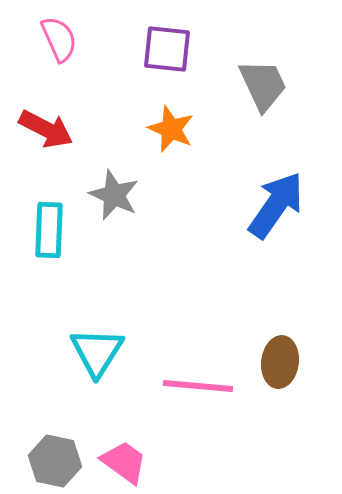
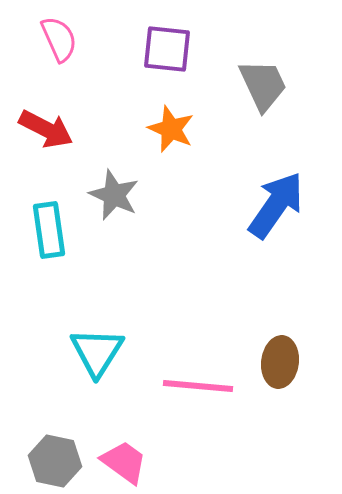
cyan rectangle: rotated 10 degrees counterclockwise
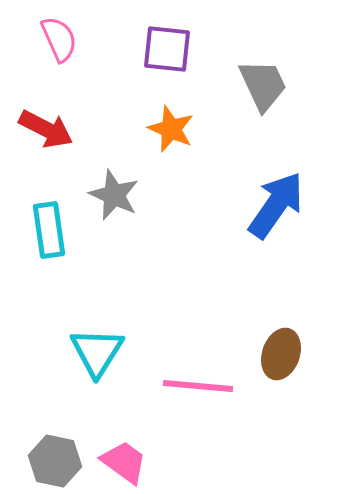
brown ellipse: moved 1 px right, 8 px up; rotated 12 degrees clockwise
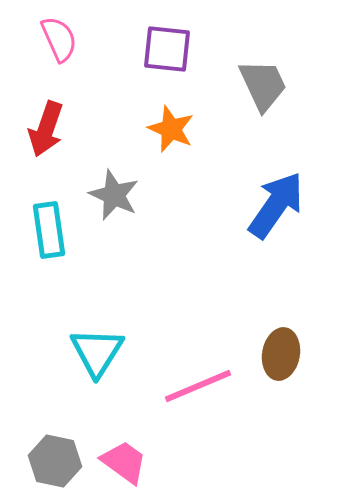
red arrow: rotated 82 degrees clockwise
brown ellipse: rotated 9 degrees counterclockwise
pink line: rotated 28 degrees counterclockwise
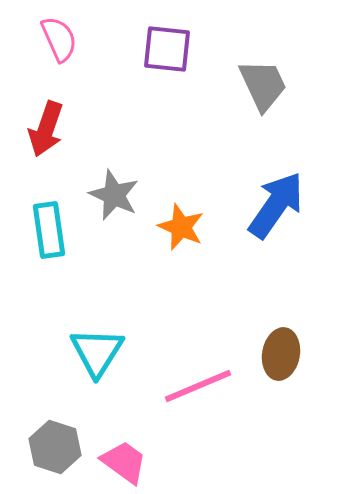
orange star: moved 10 px right, 98 px down
gray hexagon: moved 14 px up; rotated 6 degrees clockwise
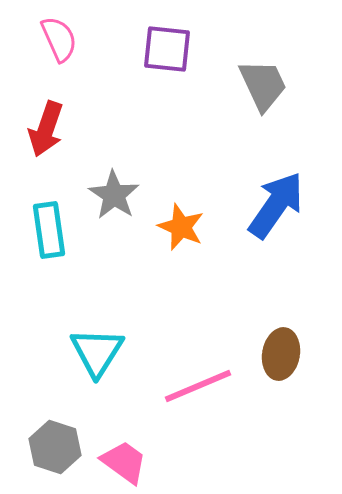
gray star: rotated 9 degrees clockwise
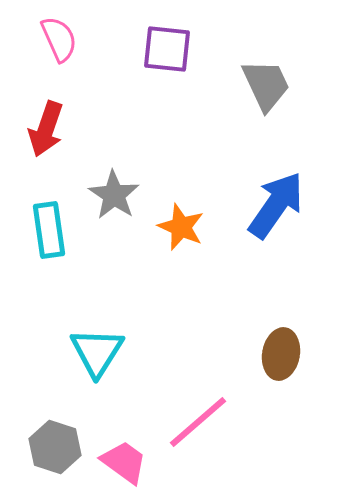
gray trapezoid: moved 3 px right
pink line: moved 36 px down; rotated 18 degrees counterclockwise
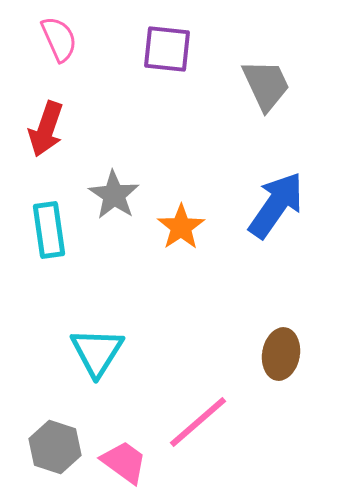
orange star: rotated 15 degrees clockwise
